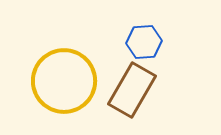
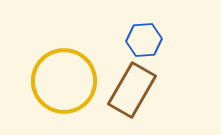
blue hexagon: moved 2 px up
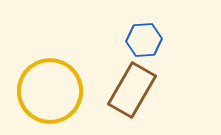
yellow circle: moved 14 px left, 10 px down
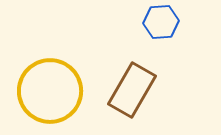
blue hexagon: moved 17 px right, 18 px up
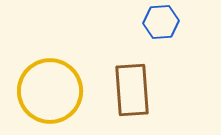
brown rectangle: rotated 34 degrees counterclockwise
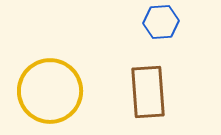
brown rectangle: moved 16 px right, 2 px down
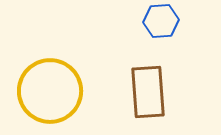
blue hexagon: moved 1 px up
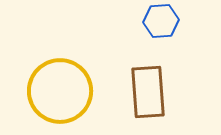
yellow circle: moved 10 px right
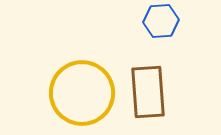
yellow circle: moved 22 px right, 2 px down
